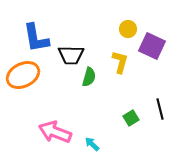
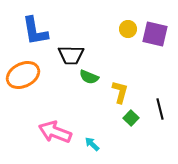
blue L-shape: moved 1 px left, 7 px up
purple square: moved 3 px right, 12 px up; rotated 12 degrees counterclockwise
yellow L-shape: moved 30 px down
green semicircle: rotated 96 degrees clockwise
green square: rotated 14 degrees counterclockwise
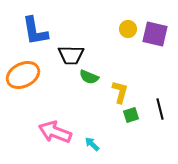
green square: moved 3 px up; rotated 28 degrees clockwise
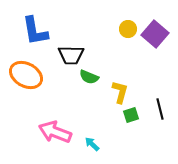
purple square: rotated 28 degrees clockwise
orange ellipse: moved 3 px right; rotated 56 degrees clockwise
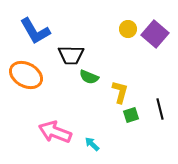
blue L-shape: rotated 20 degrees counterclockwise
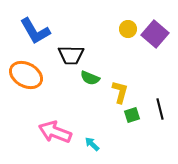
green semicircle: moved 1 px right, 1 px down
green square: moved 1 px right
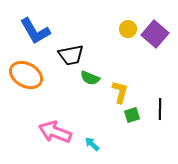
black trapezoid: rotated 12 degrees counterclockwise
black line: rotated 15 degrees clockwise
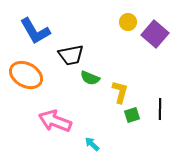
yellow circle: moved 7 px up
pink arrow: moved 11 px up
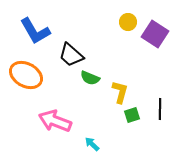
purple square: rotated 8 degrees counterclockwise
black trapezoid: rotated 52 degrees clockwise
